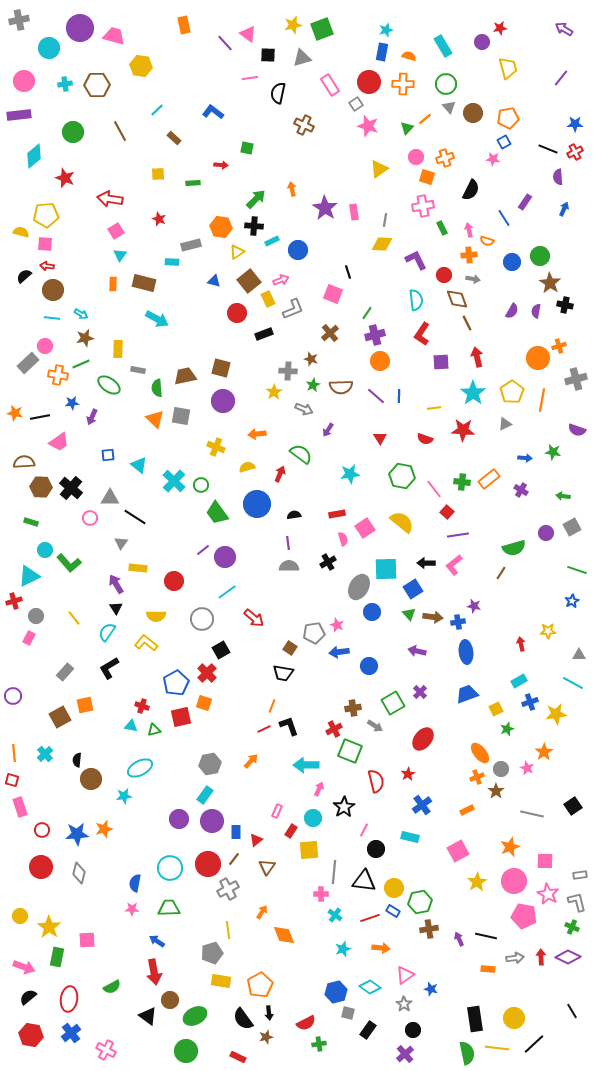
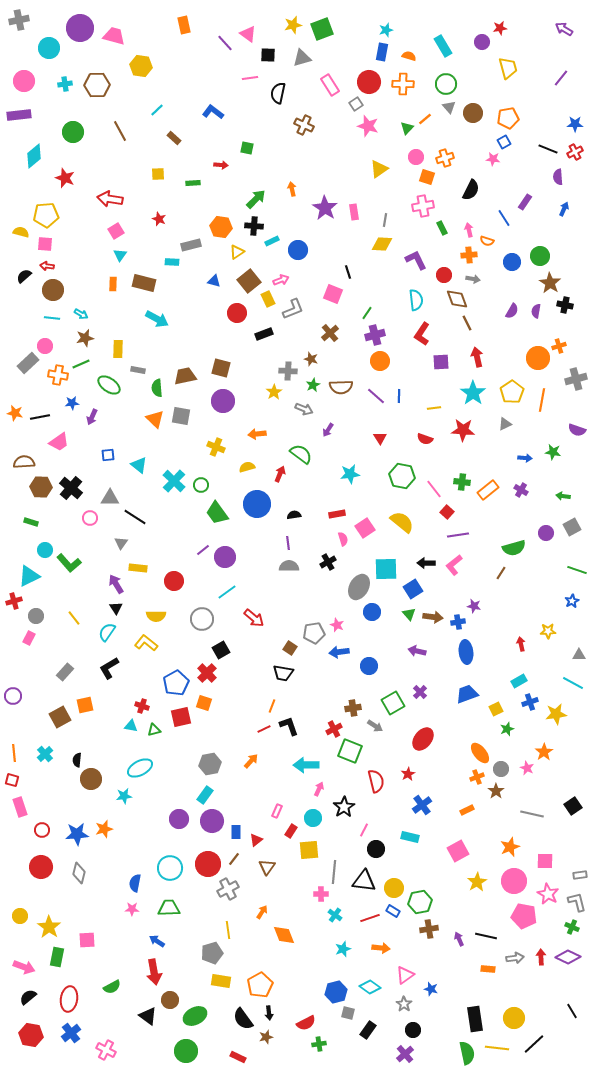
orange rectangle at (489, 479): moved 1 px left, 11 px down
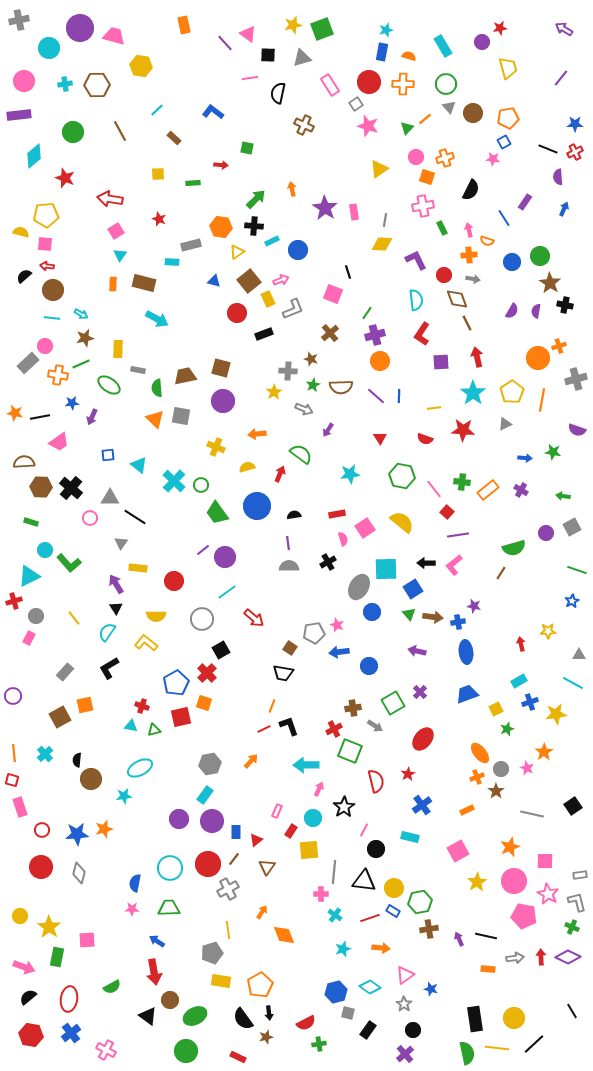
blue circle at (257, 504): moved 2 px down
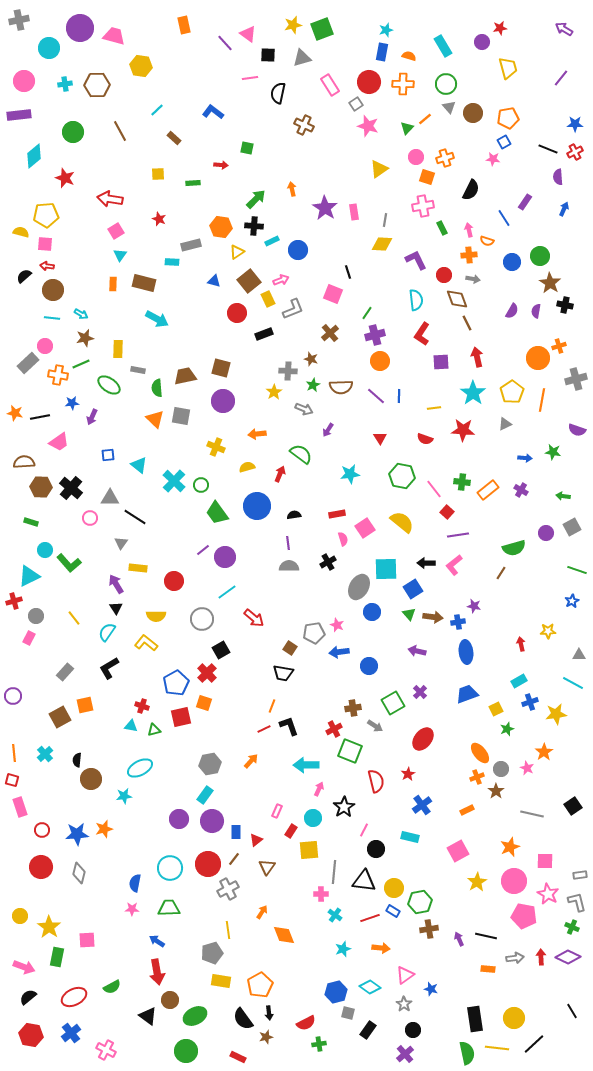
red arrow at (154, 972): moved 3 px right
red ellipse at (69, 999): moved 5 px right, 2 px up; rotated 55 degrees clockwise
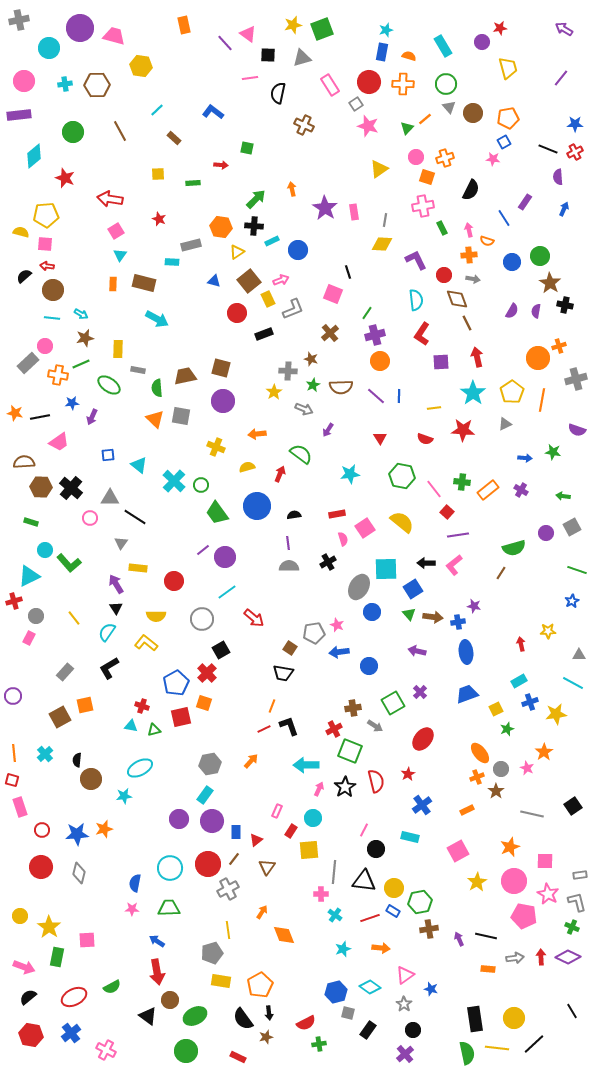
black star at (344, 807): moved 1 px right, 20 px up
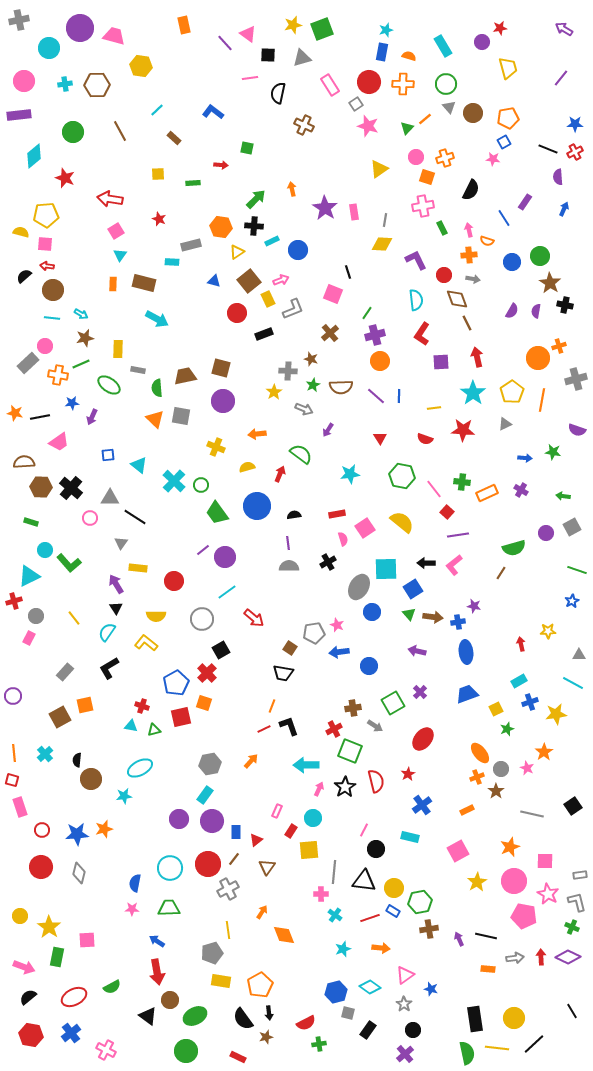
orange rectangle at (488, 490): moved 1 px left, 3 px down; rotated 15 degrees clockwise
